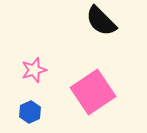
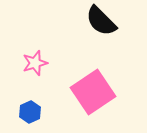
pink star: moved 1 px right, 7 px up
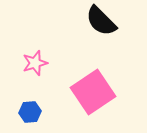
blue hexagon: rotated 20 degrees clockwise
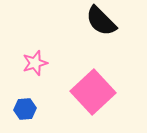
pink square: rotated 9 degrees counterclockwise
blue hexagon: moved 5 px left, 3 px up
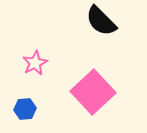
pink star: rotated 10 degrees counterclockwise
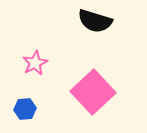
black semicircle: moved 6 px left; rotated 28 degrees counterclockwise
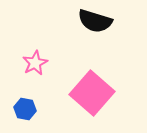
pink square: moved 1 px left, 1 px down; rotated 6 degrees counterclockwise
blue hexagon: rotated 15 degrees clockwise
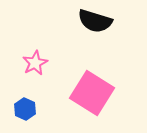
pink square: rotated 9 degrees counterclockwise
blue hexagon: rotated 15 degrees clockwise
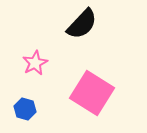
black semicircle: moved 13 px left, 3 px down; rotated 64 degrees counterclockwise
blue hexagon: rotated 10 degrees counterclockwise
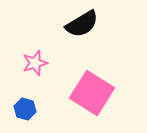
black semicircle: rotated 16 degrees clockwise
pink star: rotated 10 degrees clockwise
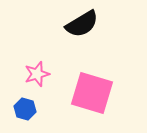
pink star: moved 2 px right, 11 px down
pink square: rotated 15 degrees counterclockwise
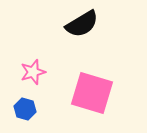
pink star: moved 4 px left, 2 px up
